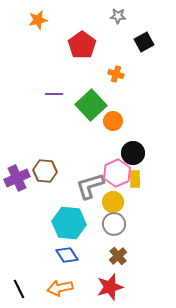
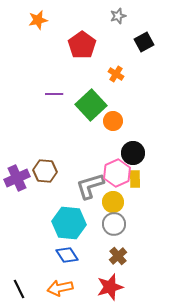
gray star: rotated 21 degrees counterclockwise
orange cross: rotated 14 degrees clockwise
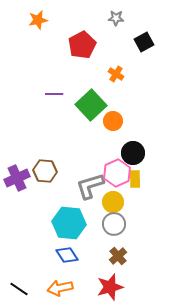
gray star: moved 2 px left, 2 px down; rotated 21 degrees clockwise
red pentagon: rotated 8 degrees clockwise
black line: rotated 30 degrees counterclockwise
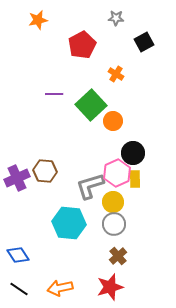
blue diamond: moved 49 px left
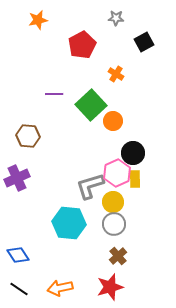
brown hexagon: moved 17 px left, 35 px up
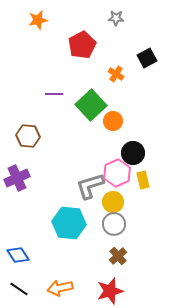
black square: moved 3 px right, 16 px down
yellow rectangle: moved 8 px right, 1 px down; rotated 12 degrees counterclockwise
red star: moved 4 px down
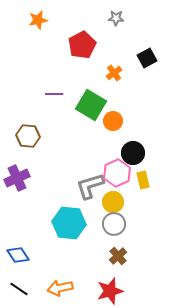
orange cross: moved 2 px left, 1 px up; rotated 21 degrees clockwise
green square: rotated 16 degrees counterclockwise
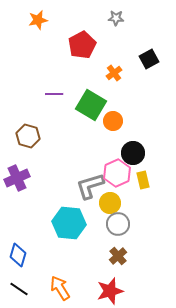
black square: moved 2 px right, 1 px down
brown hexagon: rotated 10 degrees clockwise
yellow circle: moved 3 px left, 1 px down
gray circle: moved 4 px right
blue diamond: rotated 50 degrees clockwise
orange arrow: rotated 70 degrees clockwise
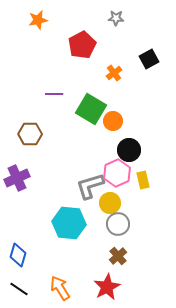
green square: moved 4 px down
brown hexagon: moved 2 px right, 2 px up; rotated 15 degrees counterclockwise
black circle: moved 4 px left, 3 px up
red star: moved 3 px left, 4 px up; rotated 12 degrees counterclockwise
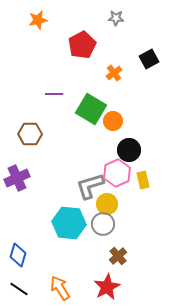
yellow circle: moved 3 px left, 1 px down
gray circle: moved 15 px left
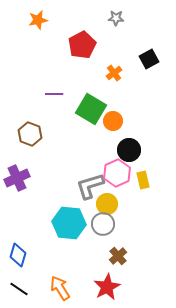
brown hexagon: rotated 20 degrees clockwise
